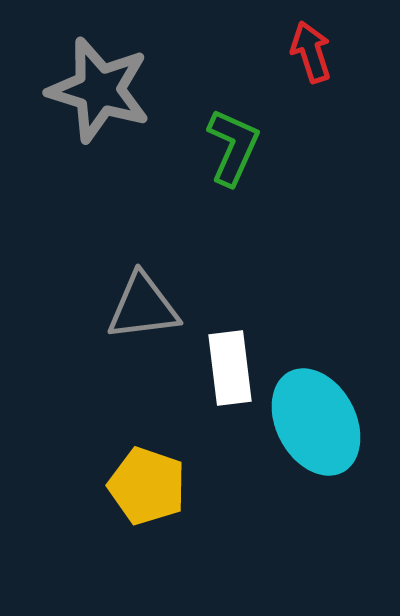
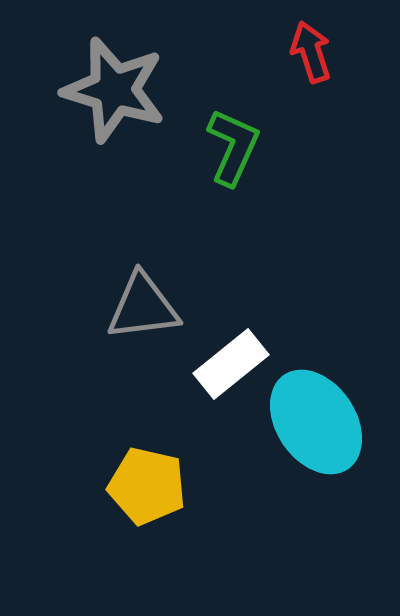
gray star: moved 15 px right
white rectangle: moved 1 px right, 4 px up; rotated 58 degrees clockwise
cyan ellipse: rotated 6 degrees counterclockwise
yellow pentagon: rotated 6 degrees counterclockwise
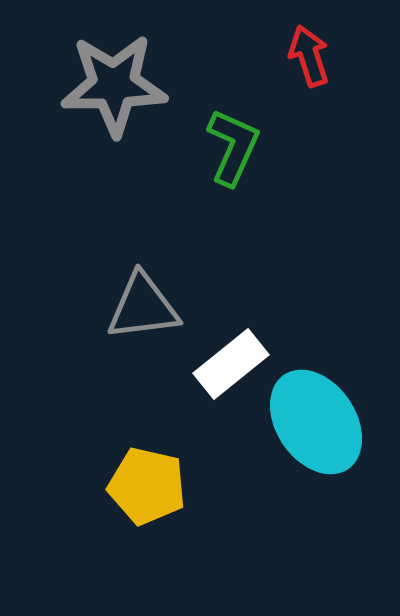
red arrow: moved 2 px left, 4 px down
gray star: moved 5 px up; rotated 18 degrees counterclockwise
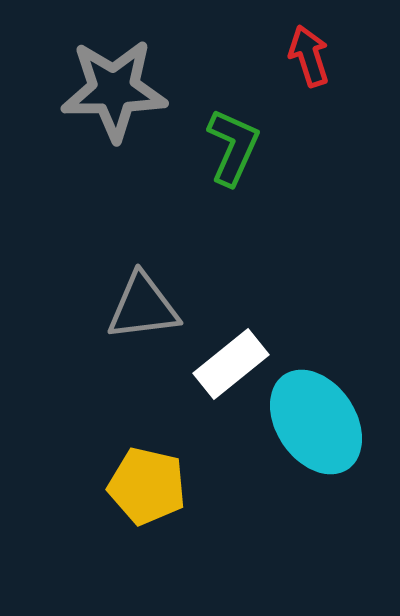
gray star: moved 5 px down
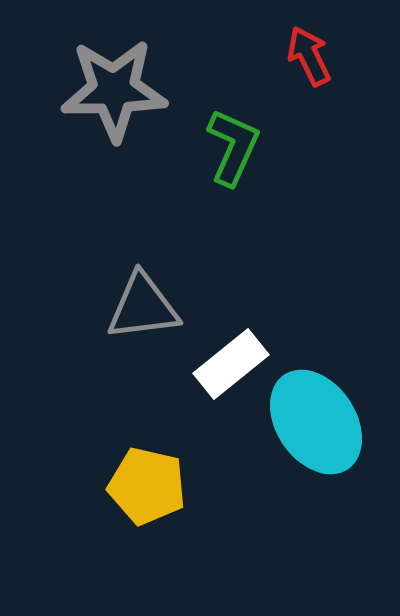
red arrow: rotated 8 degrees counterclockwise
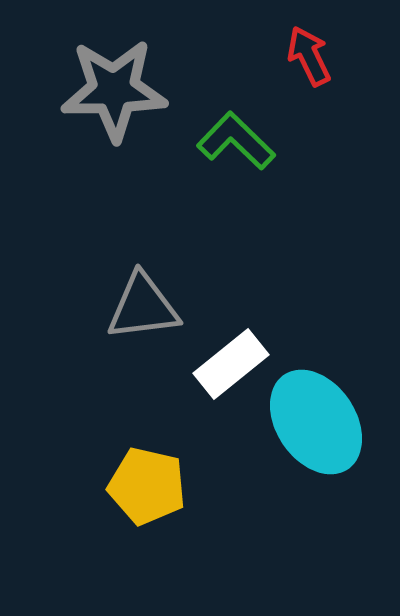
green L-shape: moved 3 px right, 6 px up; rotated 70 degrees counterclockwise
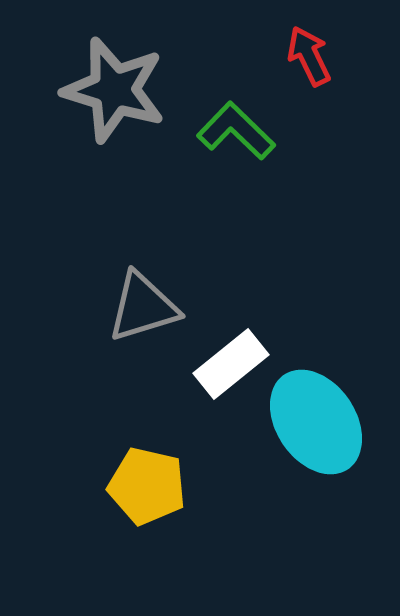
gray star: rotated 18 degrees clockwise
green L-shape: moved 10 px up
gray triangle: rotated 10 degrees counterclockwise
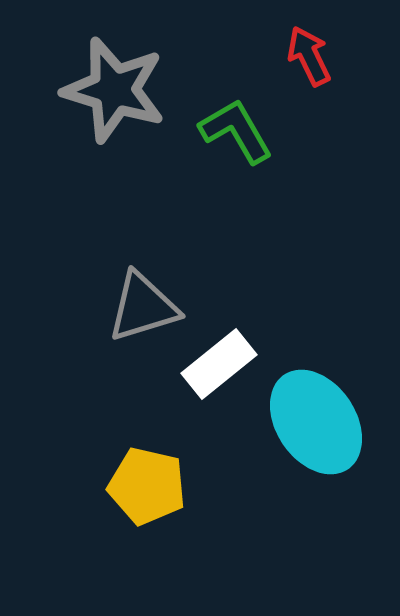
green L-shape: rotated 16 degrees clockwise
white rectangle: moved 12 px left
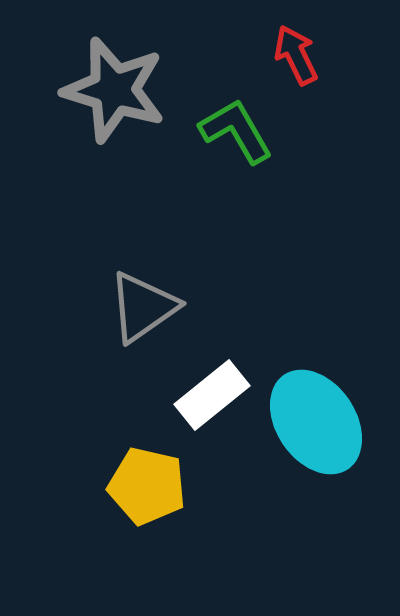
red arrow: moved 13 px left, 1 px up
gray triangle: rotated 18 degrees counterclockwise
white rectangle: moved 7 px left, 31 px down
